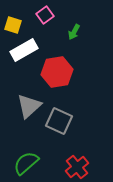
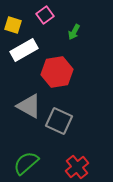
gray triangle: rotated 48 degrees counterclockwise
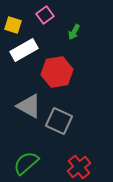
red cross: moved 2 px right
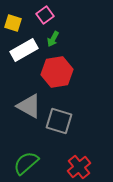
yellow square: moved 2 px up
green arrow: moved 21 px left, 7 px down
gray square: rotated 8 degrees counterclockwise
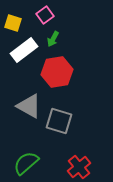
white rectangle: rotated 8 degrees counterclockwise
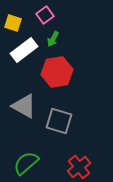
gray triangle: moved 5 px left
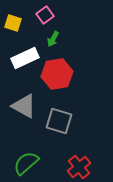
white rectangle: moved 1 px right, 8 px down; rotated 12 degrees clockwise
red hexagon: moved 2 px down
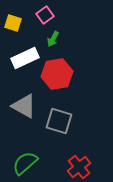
green semicircle: moved 1 px left
